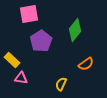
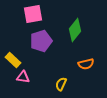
pink square: moved 4 px right
purple pentagon: rotated 15 degrees clockwise
yellow rectangle: moved 1 px right
orange semicircle: rotated 21 degrees clockwise
pink triangle: moved 2 px right, 1 px up
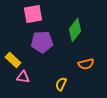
purple pentagon: moved 1 px right, 1 px down; rotated 15 degrees clockwise
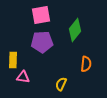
pink square: moved 8 px right, 1 px down
yellow rectangle: rotated 49 degrees clockwise
orange semicircle: rotated 70 degrees counterclockwise
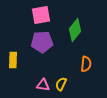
pink triangle: moved 20 px right, 8 px down
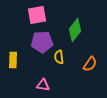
pink square: moved 4 px left
orange semicircle: moved 4 px right; rotated 28 degrees clockwise
yellow semicircle: moved 2 px left, 27 px up; rotated 32 degrees counterclockwise
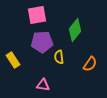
yellow rectangle: rotated 35 degrees counterclockwise
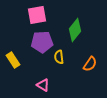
pink triangle: rotated 24 degrees clockwise
